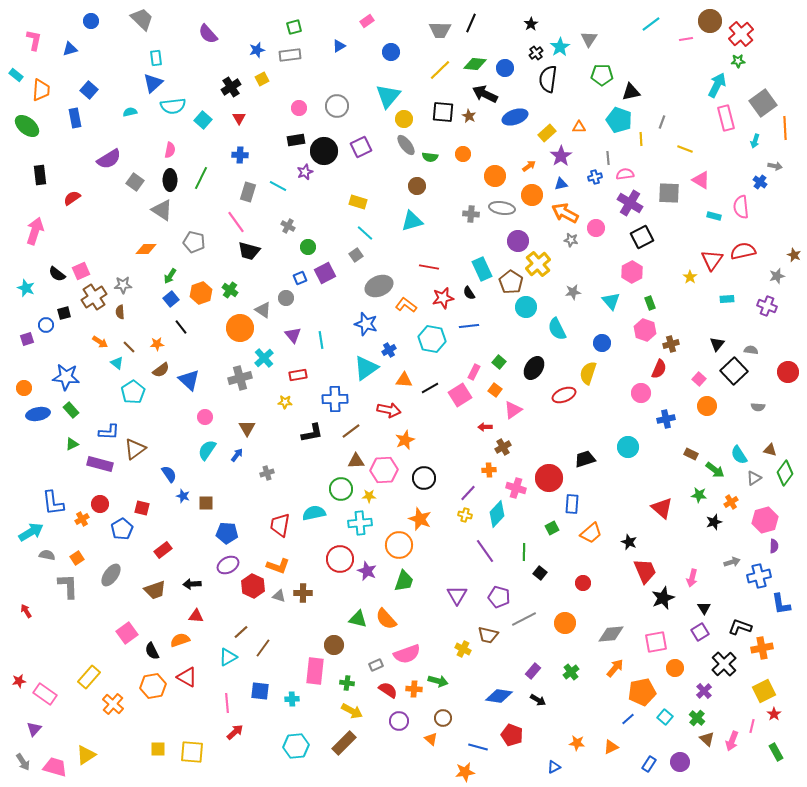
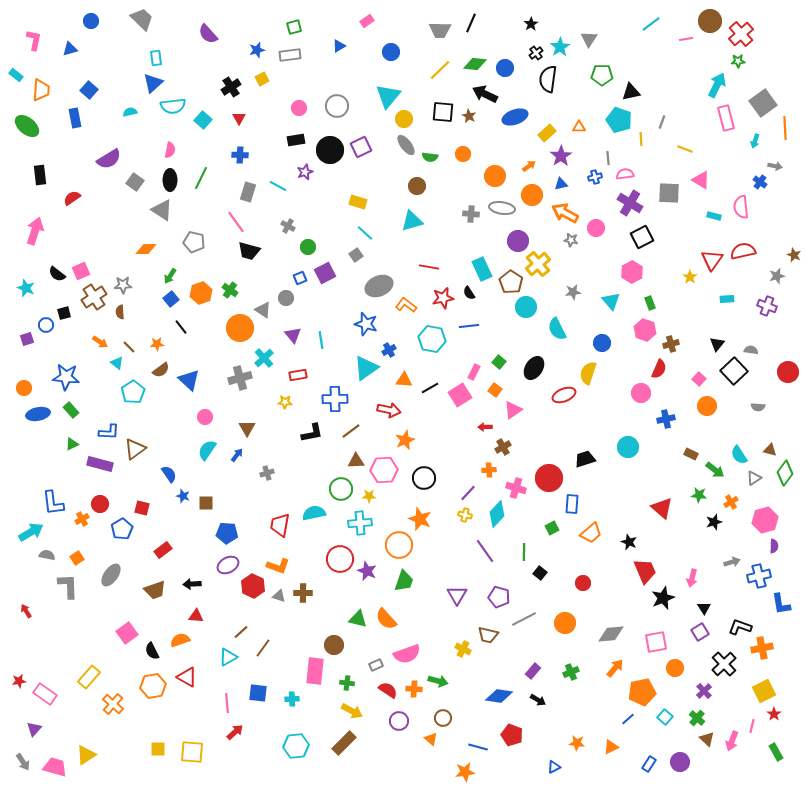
black circle at (324, 151): moved 6 px right, 1 px up
green cross at (571, 672): rotated 14 degrees clockwise
blue square at (260, 691): moved 2 px left, 2 px down
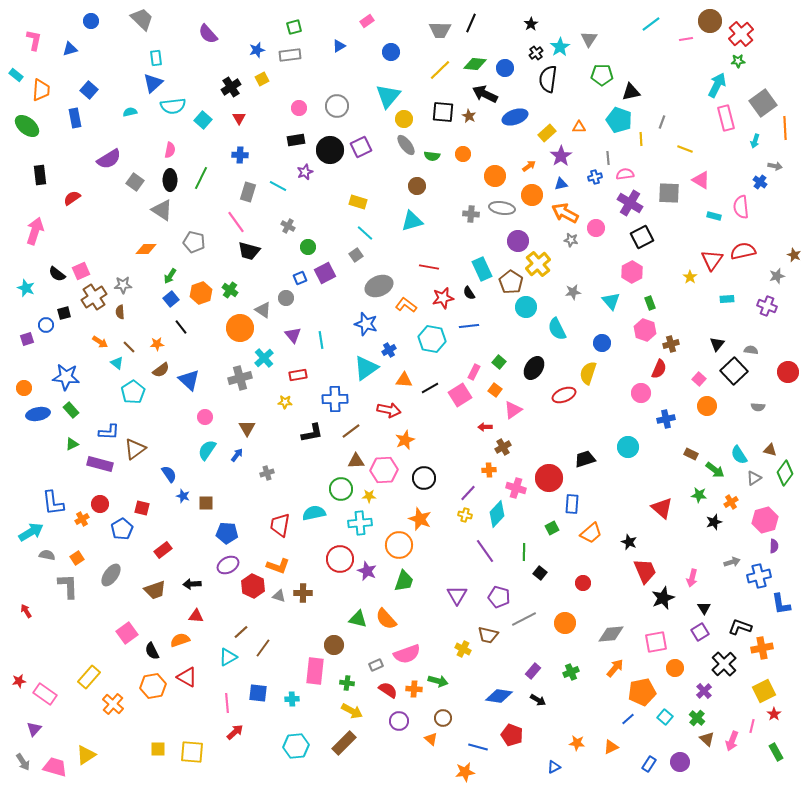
green semicircle at (430, 157): moved 2 px right, 1 px up
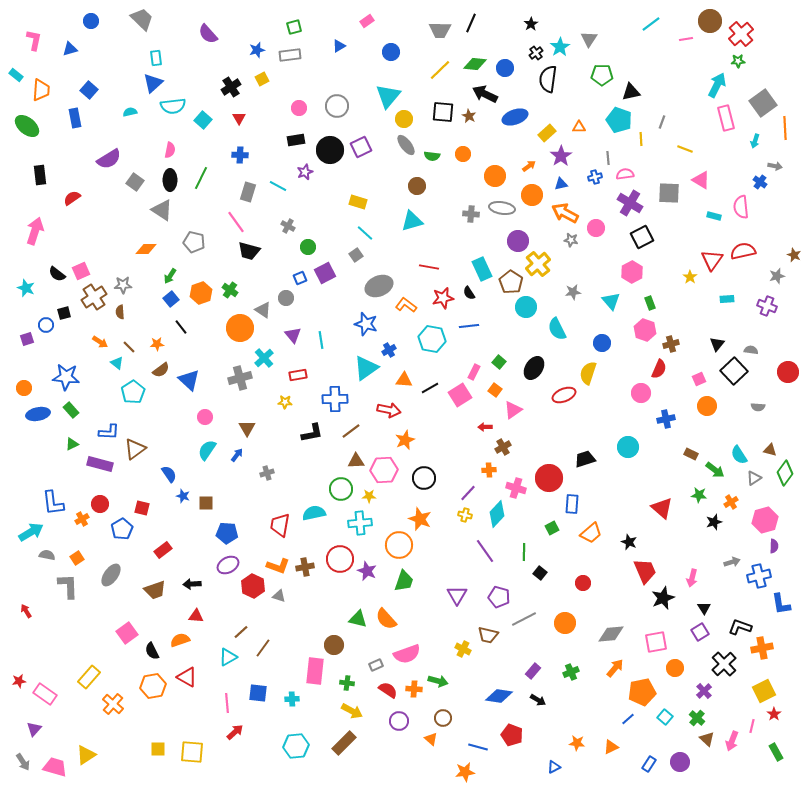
pink square at (699, 379): rotated 24 degrees clockwise
brown cross at (303, 593): moved 2 px right, 26 px up; rotated 12 degrees counterclockwise
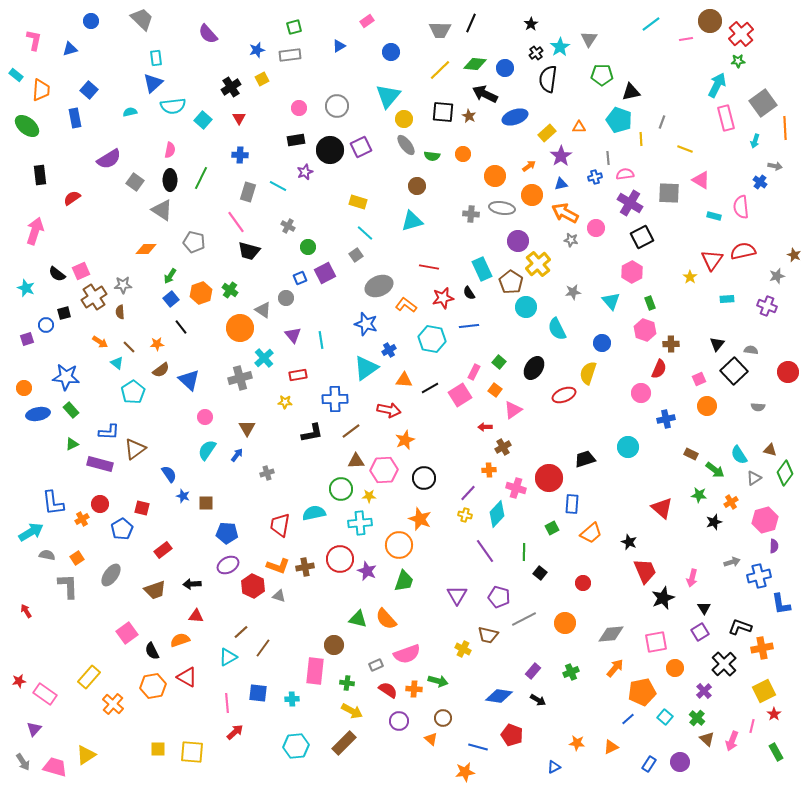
brown cross at (671, 344): rotated 14 degrees clockwise
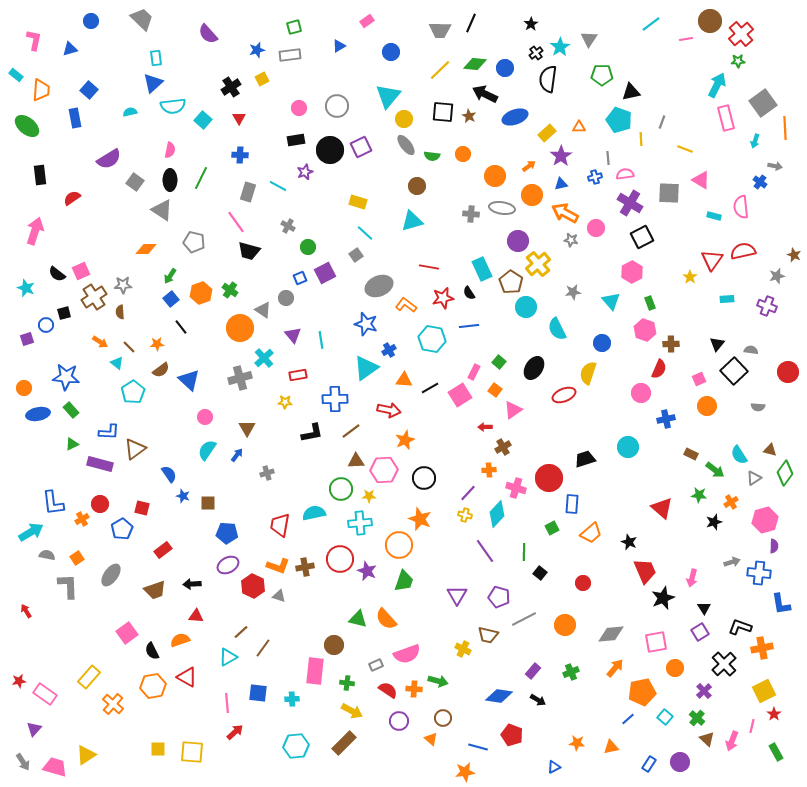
brown square at (206, 503): moved 2 px right
blue cross at (759, 576): moved 3 px up; rotated 20 degrees clockwise
orange circle at (565, 623): moved 2 px down
orange triangle at (611, 747): rotated 14 degrees clockwise
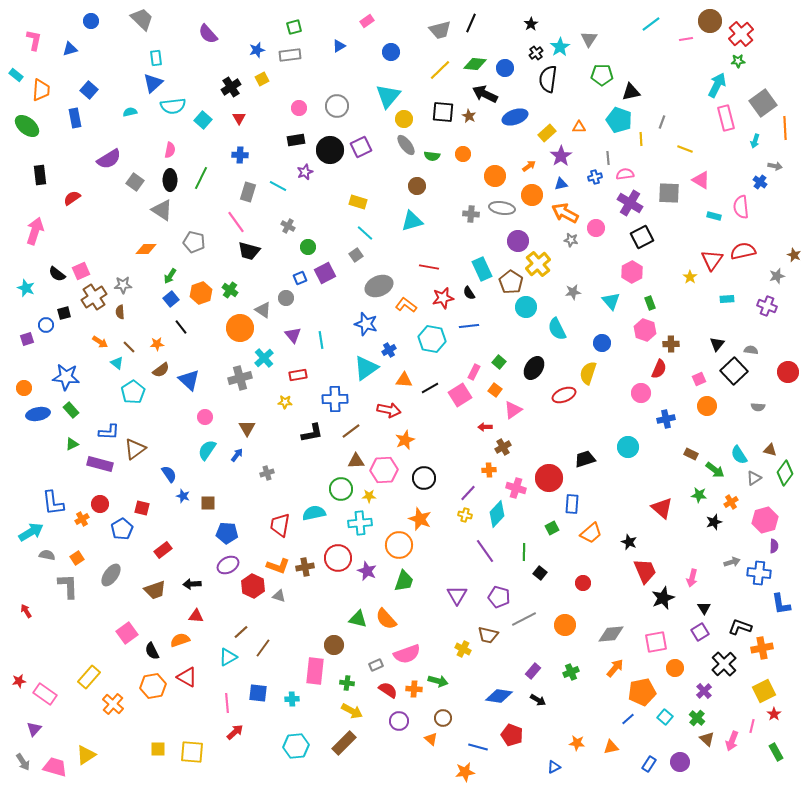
gray trapezoid at (440, 30): rotated 15 degrees counterclockwise
red circle at (340, 559): moved 2 px left, 1 px up
